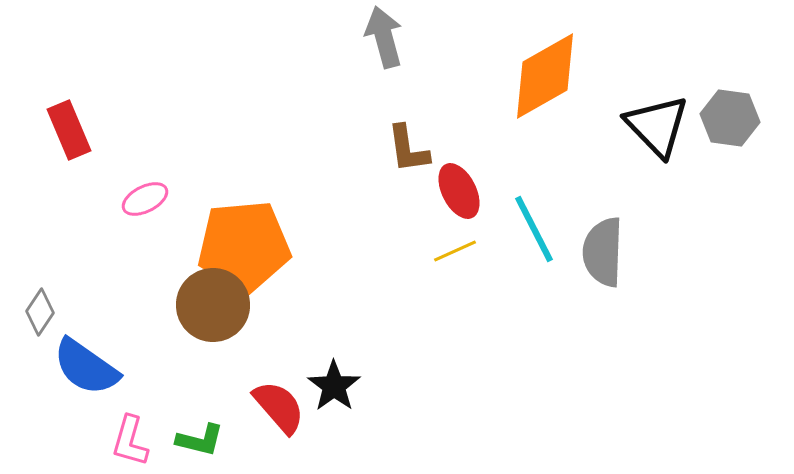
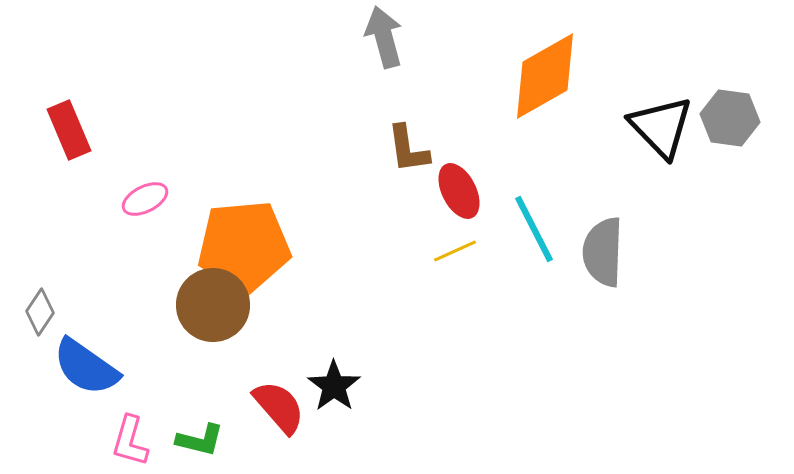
black triangle: moved 4 px right, 1 px down
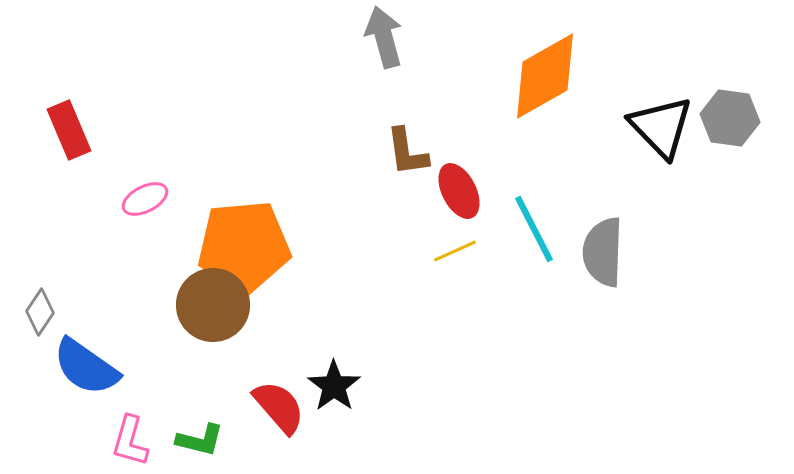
brown L-shape: moved 1 px left, 3 px down
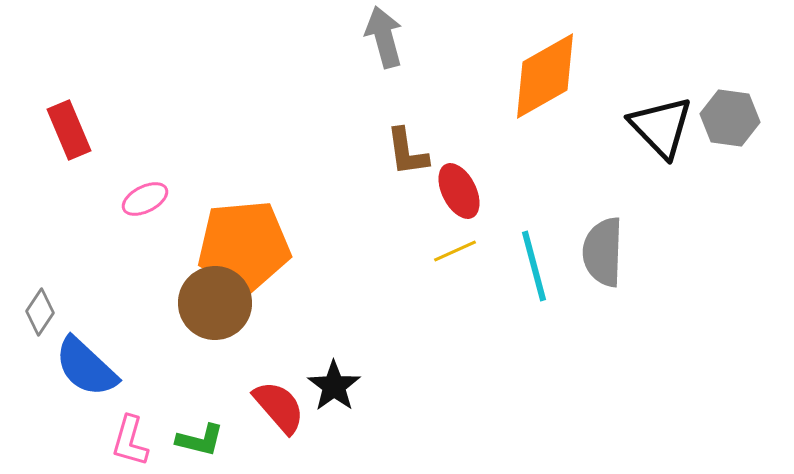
cyan line: moved 37 px down; rotated 12 degrees clockwise
brown circle: moved 2 px right, 2 px up
blue semicircle: rotated 8 degrees clockwise
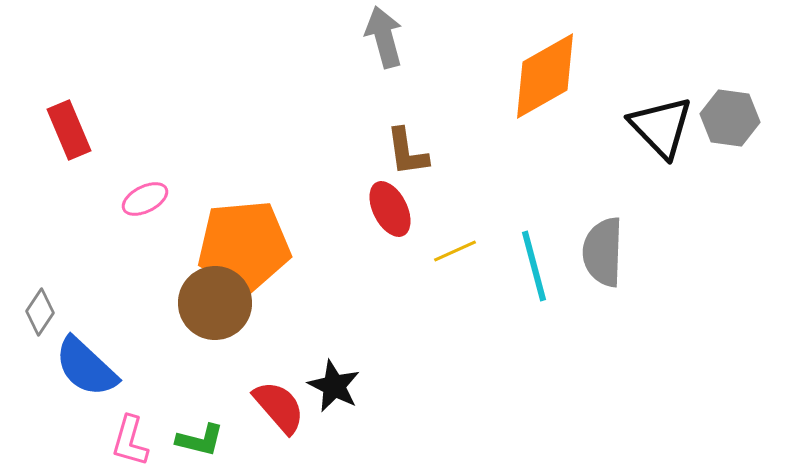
red ellipse: moved 69 px left, 18 px down
black star: rotated 10 degrees counterclockwise
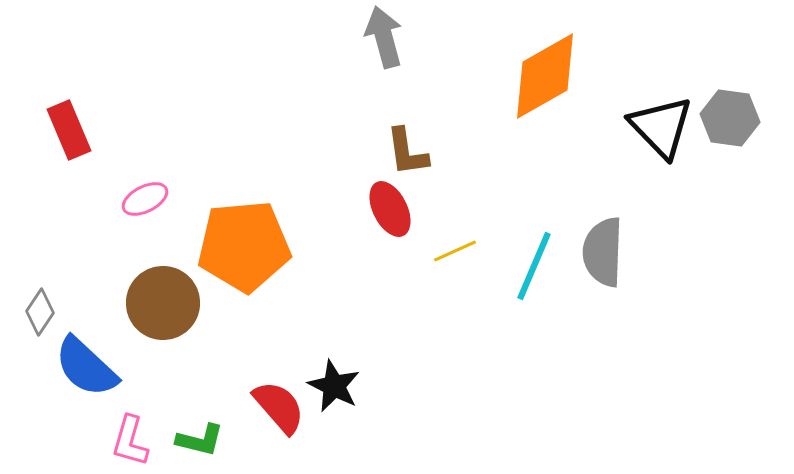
cyan line: rotated 38 degrees clockwise
brown circle: moved 52 px left
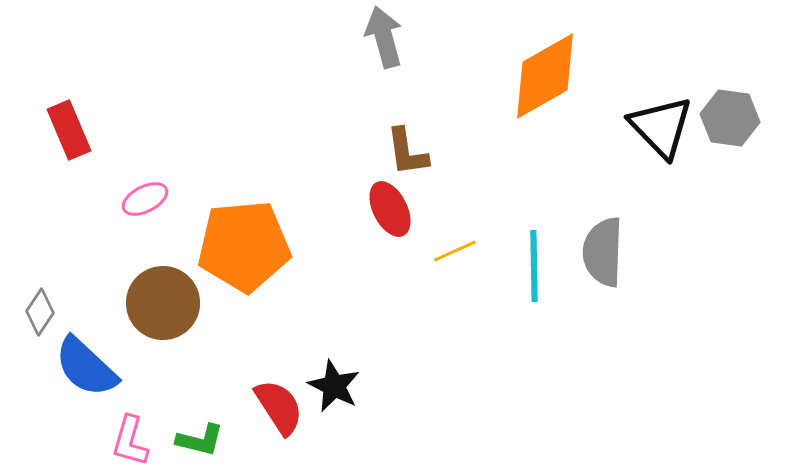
cyan line: rotated 24 degrees counterclockwise
red semicircle: rotated 8 degrees clockwise
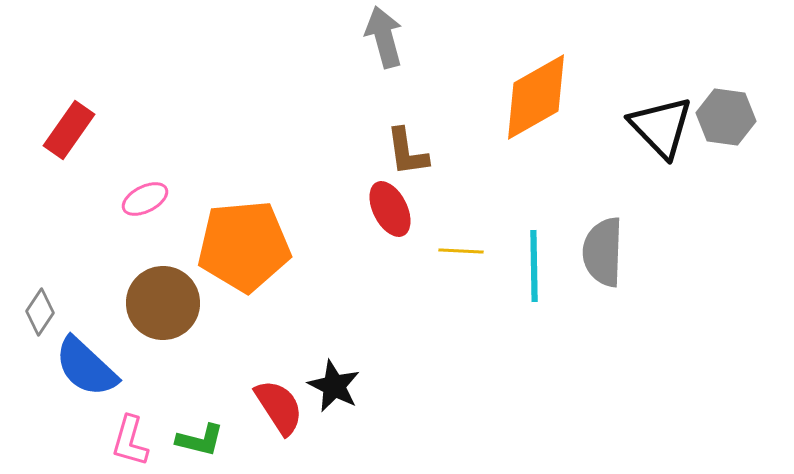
orange diamond: moved 9 px left, 21 px down
gray hexagon: moved 4 px left, 1 px up
red rectangle: rotated 58 degrees clockwise
yellow line: moved 6 px right; rotated 27 degrees clockwise
